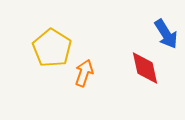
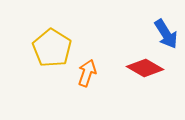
red diamond: rotated 48 degrees counterclockwise
orange arrow: moved 3 px right
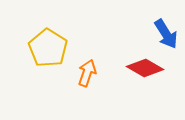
yellow pentagon: moved 4 px left
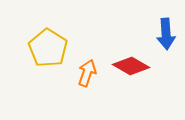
blue arrow: rotated 28 degrees clockwise
red diamond: moved 14 px left, 2 px up
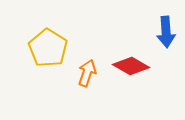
blue arrow: moved 2 px up
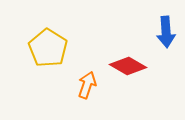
red diamond: moved 3 px left
orange arrow: moved 12 px down
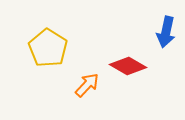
blue arrow: rotated 16 degrees clockwise
orange arrow: rotated 24 degrees clockwise
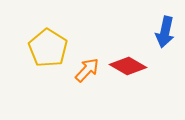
blue arrow: moved 1 px left
orange arrow: moved 15 px up
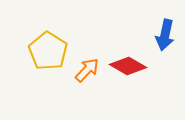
blue arrow: moved 3 px down
yellow pentagon: moved 3 px down
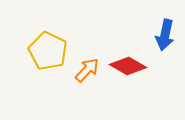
yellow pentagon: rotated 6 degrees counterclockwise
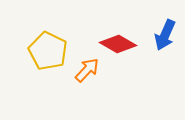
blue arrow: rotated 12 degrees clockwise
red diamond: moved 10 px left, 22 px up
